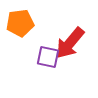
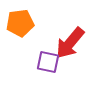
purple square: moved 5 px down
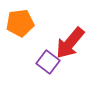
purple square: rotated 25 degrees clockwise
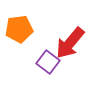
orange pentagon: moved 1 px left, 6 px down
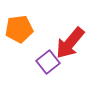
purple square: rotated 15 degrees clockwise
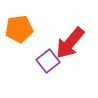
purple square: moved 1 px up
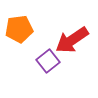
red arrow: moved 2 px right, 3 px up; rotated 16 degrees clockwise
